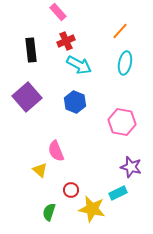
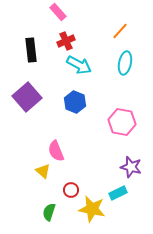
yellow triangle: moved 3 px right, 1 px down
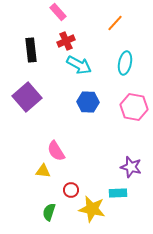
orange line: moved 5 px left, 8 px up
blue hexagon: moved 13 px right; rotated 20 degrees counterclockwise
pink hexagon: moved 12 px right, 15 px up
pink semicircle: rotated 10 degrees counterclockwise
yellow triangle: rotated 35 degrees counterclockwise
cyan rectangle: rotated 24 degrees clockwise
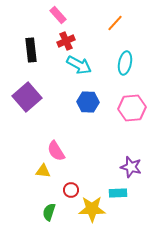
pink rectangle: moved 3 px down
pink hexagon: moved 2 px left, 1 px down; rotated 16 degrees counterclockwise
yellow star: rotated 12 degrees counterclockwise
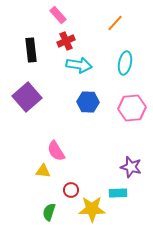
cyan arrow: rotated 20 degrees counterclockwise
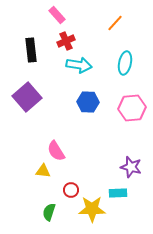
pink rectangle: moved 1 px left
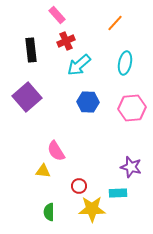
cyan arrow: rotated 130 degrees clockwise
red circle: moved 8 px right, 4 px up
green semicircle: rotated 18 degrees counterclockwise
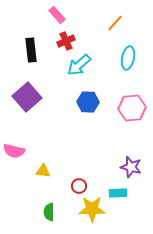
cyan ellipse: moved 3 px right, 5 px up
pink semicircle: moved 42 px left; rotated 45 degrees counterclockwise
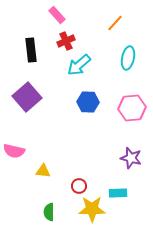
purple star: moved 9 px up
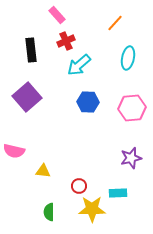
purple star: rotated 30 degrees counterclockwise
